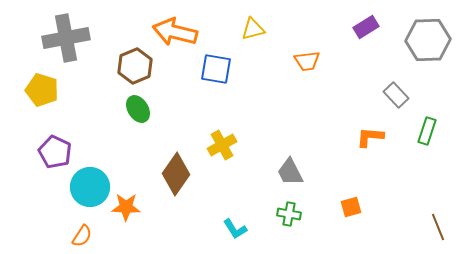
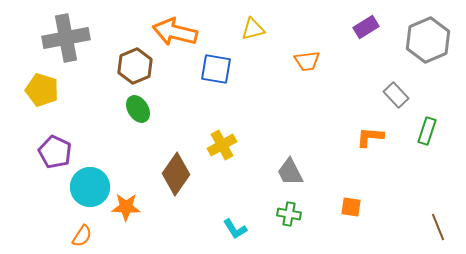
gray hexagon: rotated 21 degrees counterclockwise
orange square: rotated 25 degrees clockwise
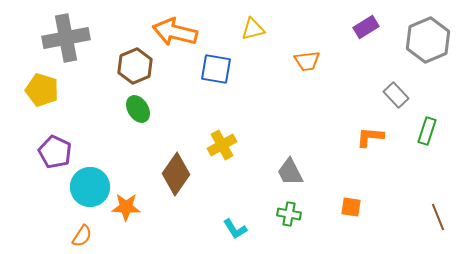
brown line: moved 10 px up
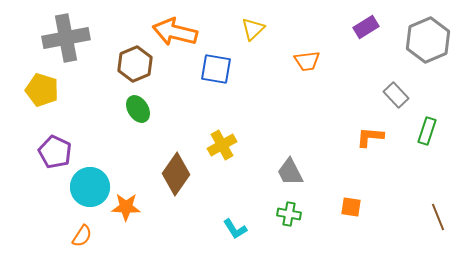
yellow triangle: rotated 30 degrees counterclockwise
brown hexagon: moved 2 px up
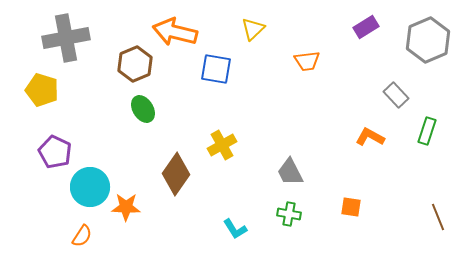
green ellipse: moved 5 px right
orange L-shape: rotated 24 degrees clockwise
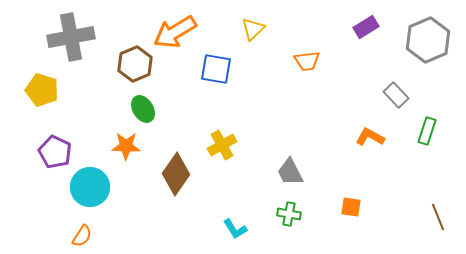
orange arrow: rotated 45 degrees counterclockwise
gray cross: moved 5 px right, 1 px up
orange star: moved 61 px up
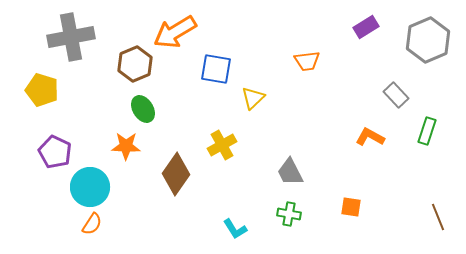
yellow triangle: moved 69 px down
orange semicircle: moved 10 px right, 12 px up
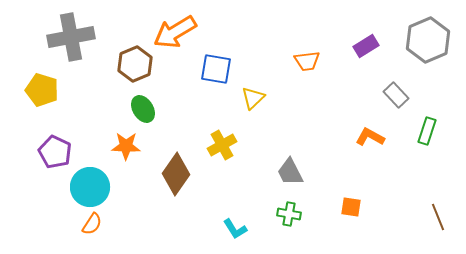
purple rectangle: moved 19 px down
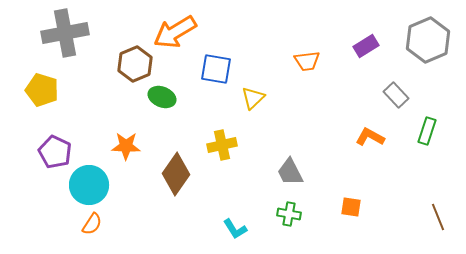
gray cross: moved 6 px left, 4 px up
green ellipse: moved 19 px right, 12 px up; rotated 36 degrees counterclockwise
yellow cross: rotated 16 degrees clockwise
cyan circle: moved 1 px left, 2 px up
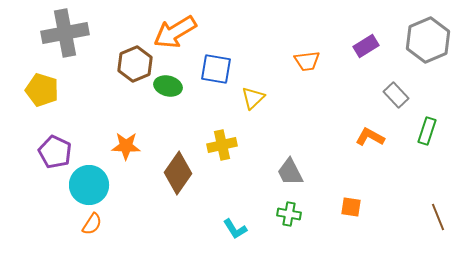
green ellipse: moved 6 px right, 11 px up; rotated 8 degrees counterclockwise
brown diamond: moved 2 px right, 1 px up
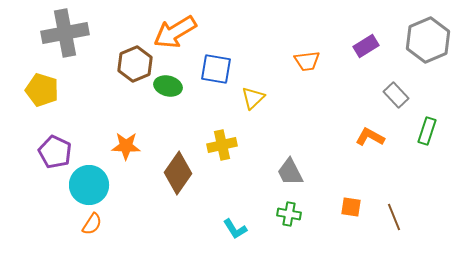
brown line: moved 44 px left
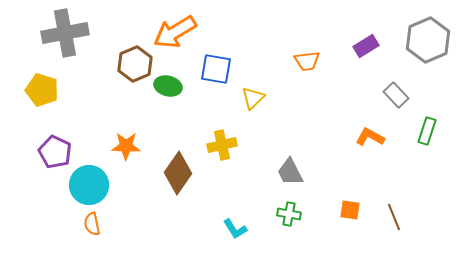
orange square: moved 1 px left, 3 px down
orange semicircle: rotated 135 degrees clockwise
